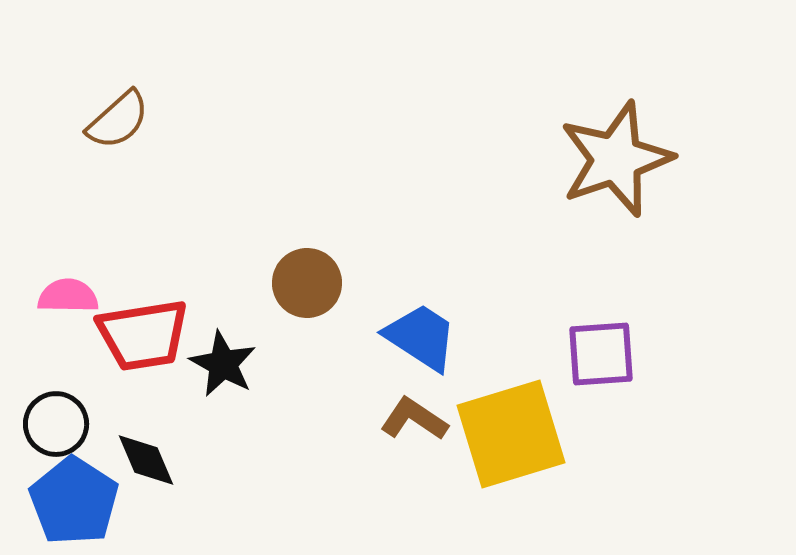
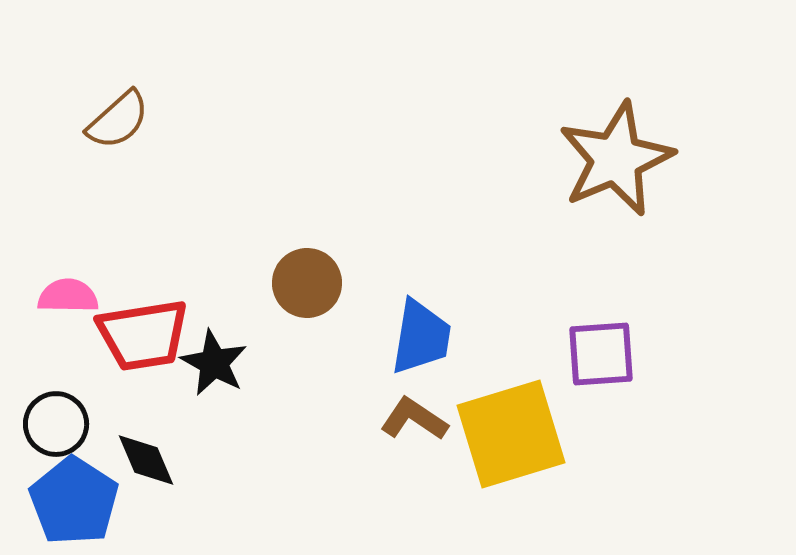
brown star: rotated 4 degrees counterclockwise
blue trapezoid: rotated 66 degrees clockwise
black star: moved 9 px left, 1 px up
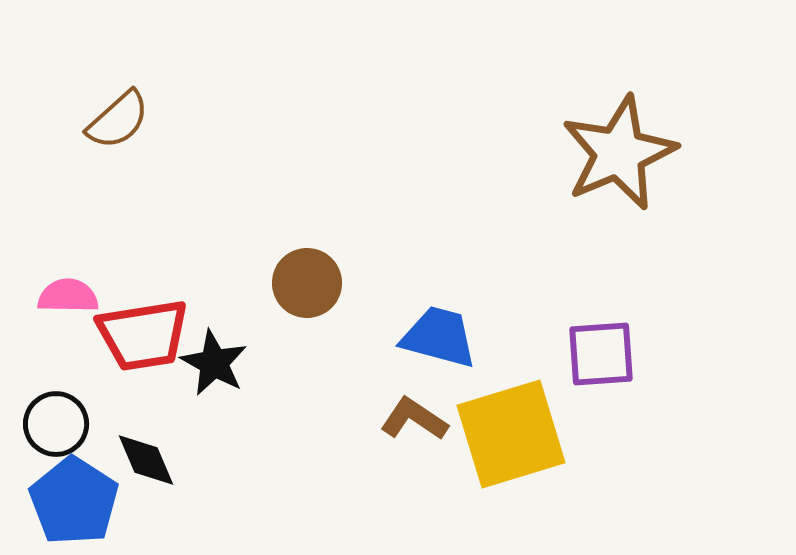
brown star: moved 3 px right, 6 px up
blue trapezoid: moved 18 px right; rotated 84 degrees counterclockwise
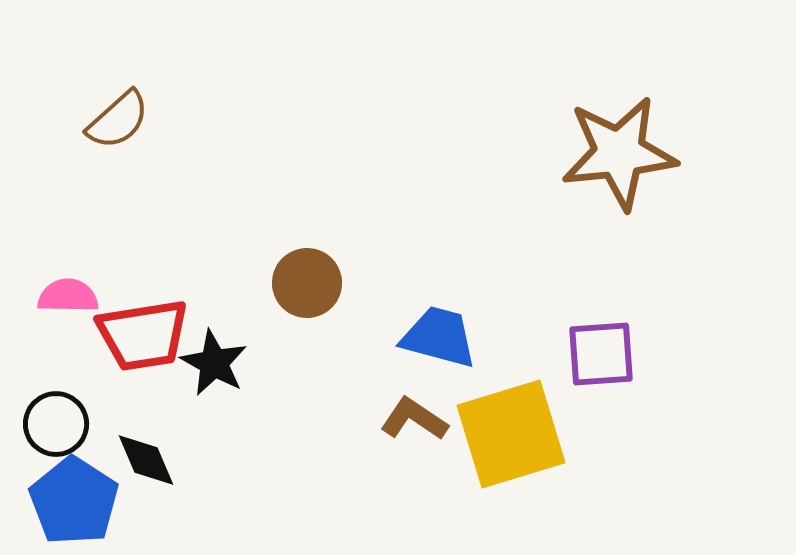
brown star: rotated 17 degrees clockwise
